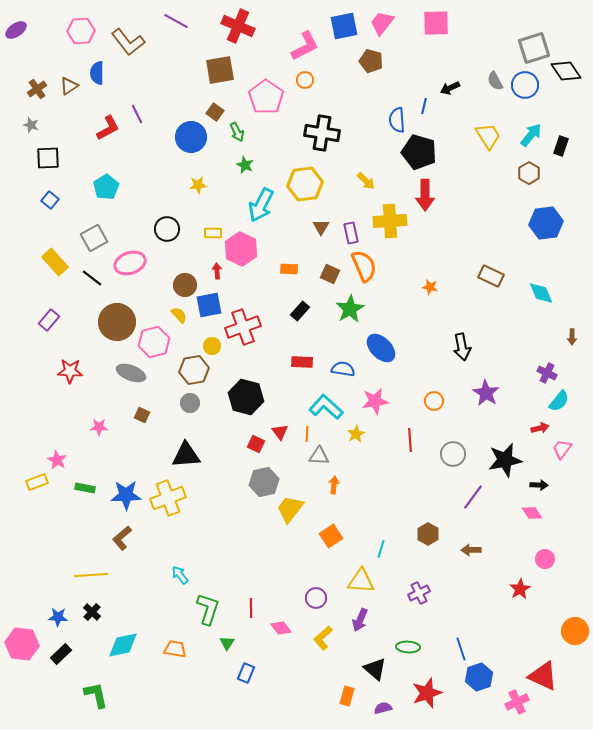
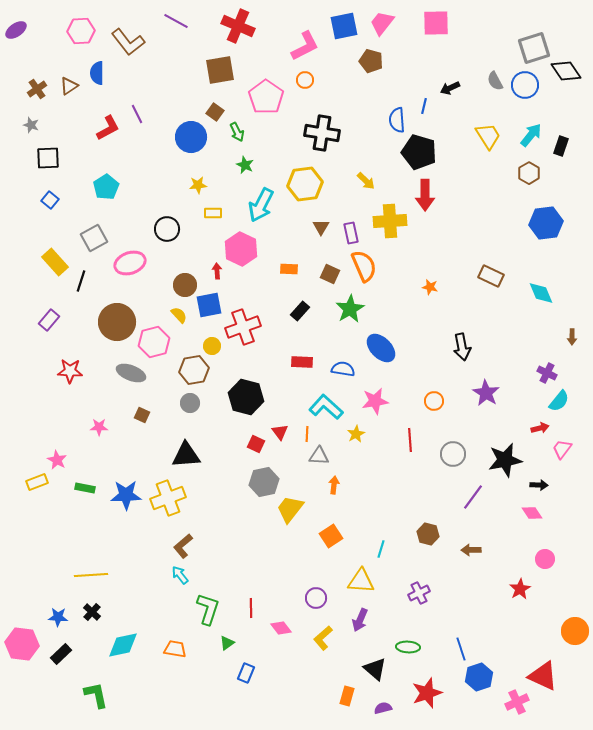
yellow rectangle at (213, 233): moved 20 px up
black line at (92, 278): moved 11 px left, 3 px down; rotated 70 degrees clockwise
brown hexagon at (428, 534): rotated 15 degrees counterclockwise
brown L-shape at (122, 538): moved 61 px right, 8 px down
green triangle at (227, 643): rotated 21 degrees clockwise
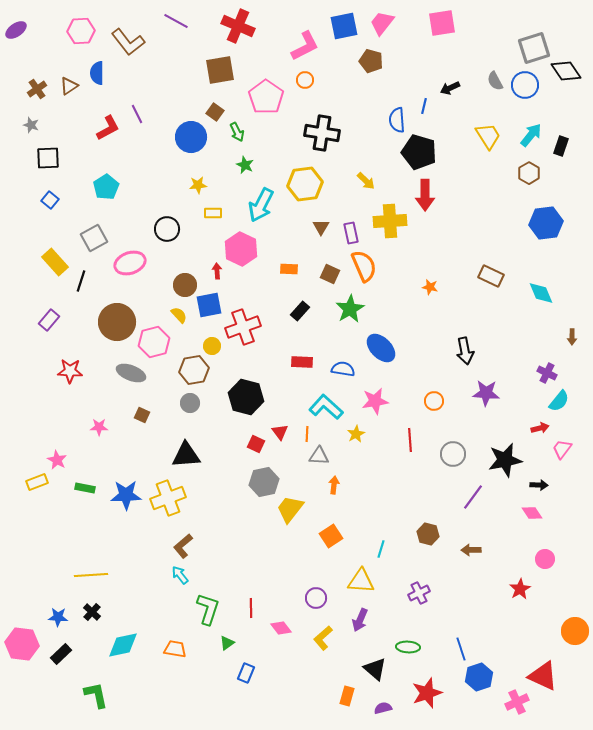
pink square at (436, 23): moved 6 px right; rotated 8 degrees counterclockwise
black arrow at (462, 347): moved 3 px right, 4 px down
purple star at (486, 393): rotated 28 degrees counterclockwise
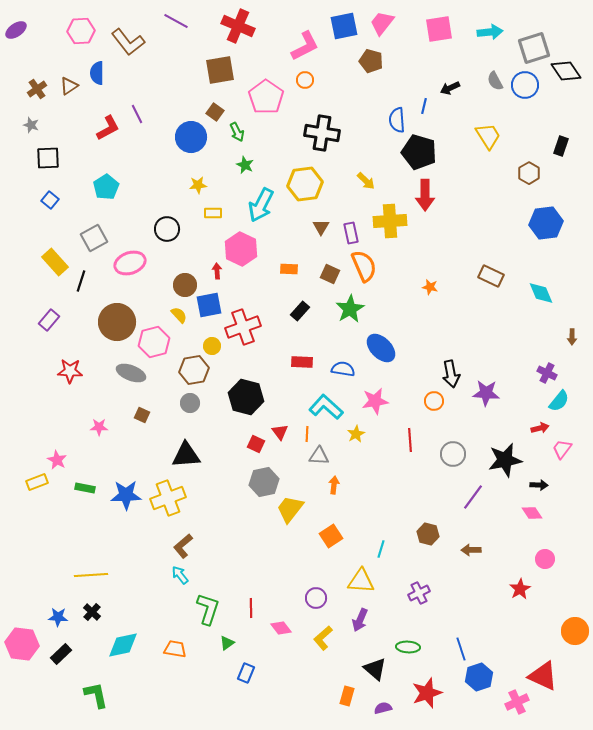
pink square at (442, 23): moved 3 px left, 6 px down
cyan arrow at (531, 135): moved 41 px left, 103 px up; rotated 45 degrees clockwise
black arrow at (465, 351): moved 14 px left, 23 px down
